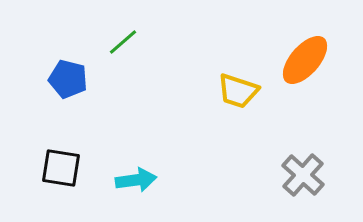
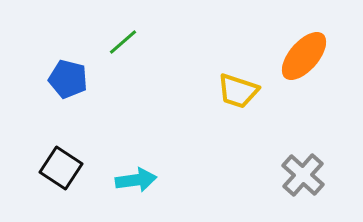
orange ellipse: moved 1 px left, 4 px up
black square: rotated 24 degrees clockwise
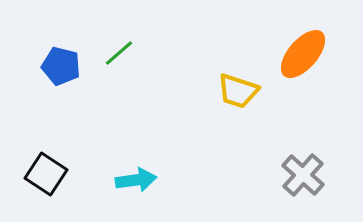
green line: moved 4 px left, 11 px down
orange ellipse: moved 1 px left, 2 px up
blue pentagon: moved 7 px left, 13 px up
black square: moved 15 px left, 6 px down
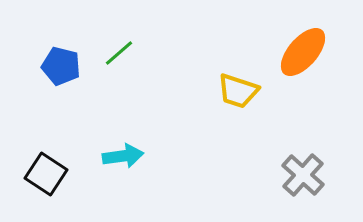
orange ellipse: moved 2 px up
cyan arrow: moved 13 px left, 24 px up
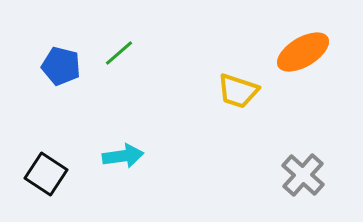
orange ellipse: rotated 18 degrees clockwise
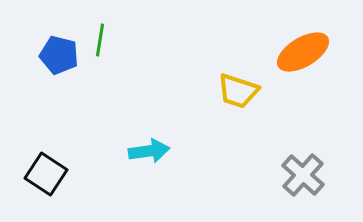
green line: moved 19 px left, 13 px up; rotated 40 degrees counterclockwise
blue pentagon: moved 2 px left, 11 px up
cyan arrow: moved 26 px right, 5 px up
